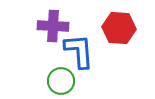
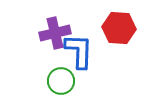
purple cross: moved 2 px right, 7 px down; rotated 16 degrees counterclockwise
blue L-shape: rotated 6 degrees clockwise
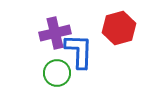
red hexagon: rotated 20 degrees counterclockwise
green circle: moved 4 px left, 8 px up
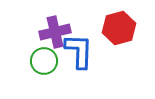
purple cross: moved 1 px up
green circle: moved 13 px left, 12 px up
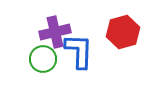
red hexagon: moved 4 px right, 4 px down
green circle: moved 1 px left, 2 px up
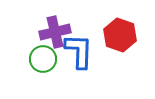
red hexagon: moved 3 px left, 3 px down; rotated 24 degrees counterclockwise
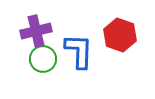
purple cross: moved 19 px left, 1 px up
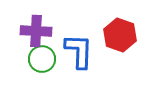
purple cross: rotated 16 degrees clockwise
green circle: moved 1 px left
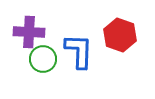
purple cross: moved 7 px left, 1 px down
green circle: moved 1 px right
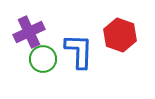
purple cross: rotated 28 degrees counterclockwise
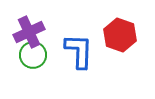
green circle: moved 10 px left, 4 px up
